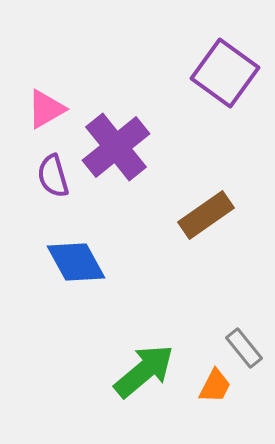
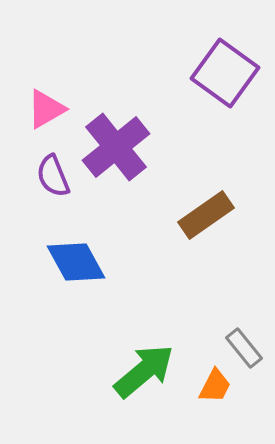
purple semicircle: rotated 6 degrees counterclockwise
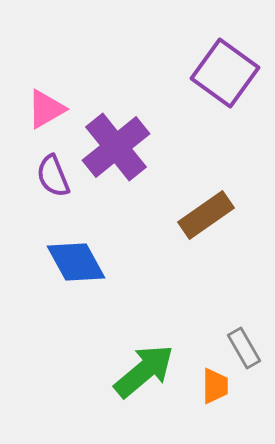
gray rectangle: rotated 9 degrees clockwise
orange trapezoid: rotated 27 degrees counterclockwise
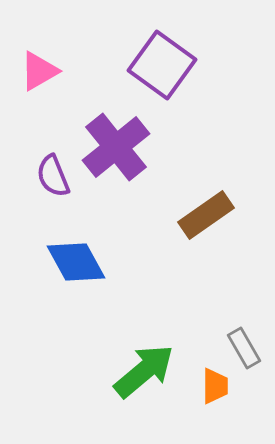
purple square: moved 63 px left, 8 px up
pink triangle: moved 7 px left, 38 px up
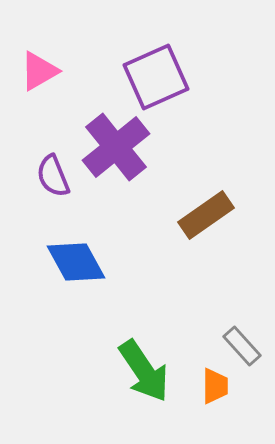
purple square: moved 6 px left, 12 px down; rotated 30 degrees clockwise
gray rectangle: moved 2 px left, 2 px up; rotated 12 degrees counterclockwise
green arrow: rotated 96 degrees clockwise
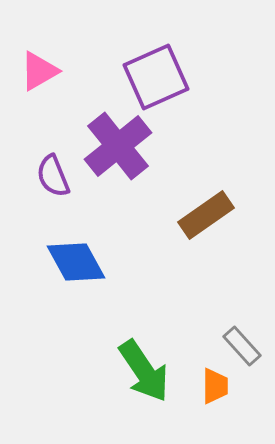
purple cross: moved 2 px right, 1 px up
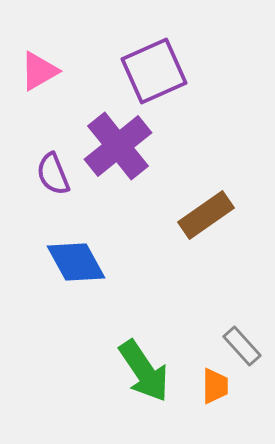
purple square: moved 2 px left, 6 px up
purple semicircle: moved 2 px up
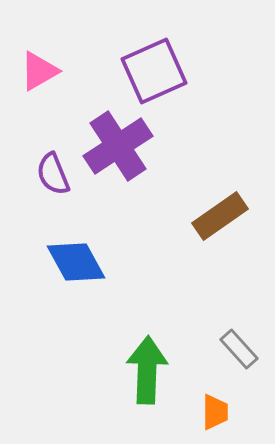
purple cross: rotated 6 degrees clockwise
brown rectangle: moved 14 px right, 1 px down
gray rectangle: moved 3 px left, 3 px down
green arrow: moved 3 px right, 1 px up; rotated 144 degrees counterclockwise
orange trapezoid: moved 26 px down
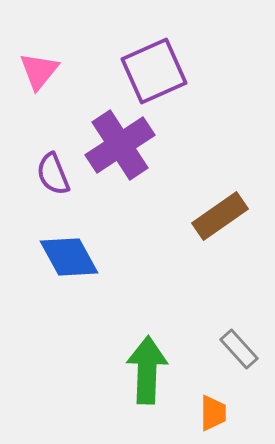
pink triangle: rotated 21 degrees counterclockwise
purple cross: moved 2 px right, 1 px up
blue diamond: moved 7 px left, 5 px up
orange trapezoid: moved 2 px left, 1 px down
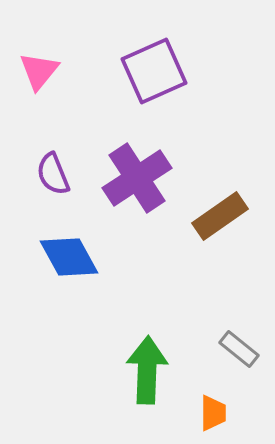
purple cross: moved 17 px right, 33 px down
gray rectangle: rotated 9 degrees counterclockwise
